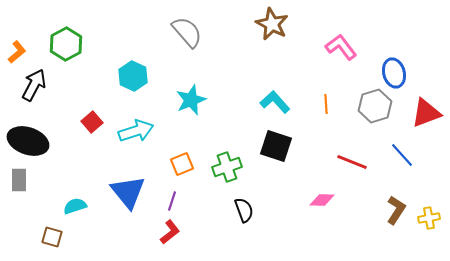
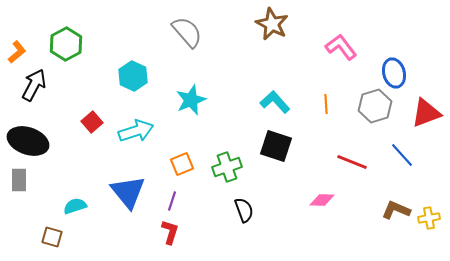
brown L-shape: rotated 100 degrees counterclockwise
red L-shape: rotated 35 degrees counterclockwise
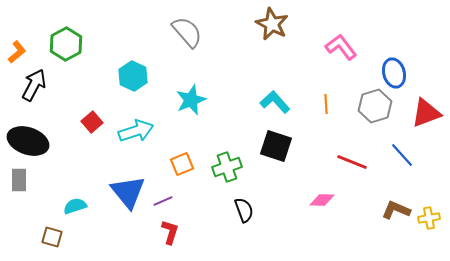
purple line: moved 9 px left; rotated 48 degrees clockwise
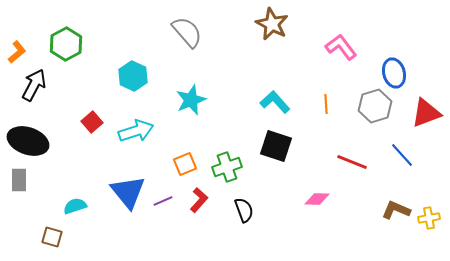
orange square: moved 3 px right
pink diamond: moved 5 px left, 1 px up
red L-shape: moved 29 px right, 32 px up; rotated 25 degrees clockwise
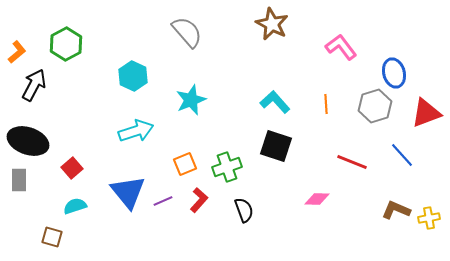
red square: moved 20 px left, 46 px down
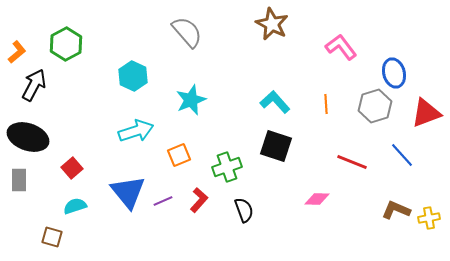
black ellipse: moved 4 px up
orange square: moved 6 px left, 9 px up
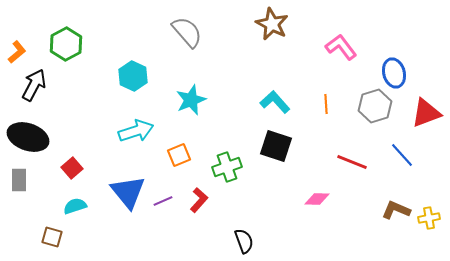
black semicircle: moved 31 px down
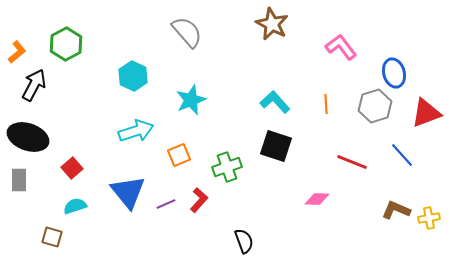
purple line: moved 3 px right, 3 px down
